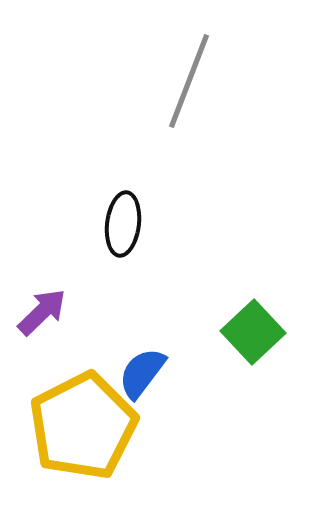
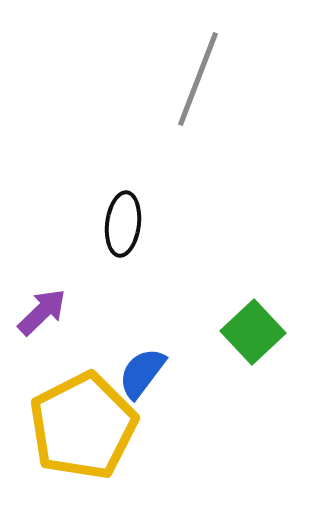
gray line: moved 9 px right, 2 px up
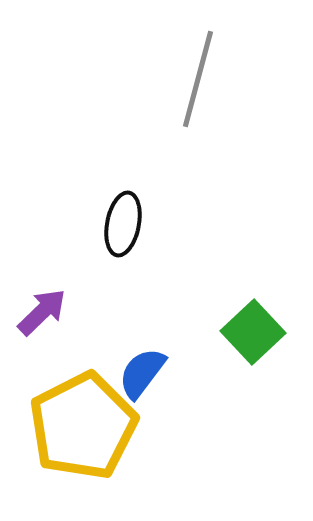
gray line: rotated 6 degrees counterclockwise
black ellipse: rotated 4 degrees clockwise
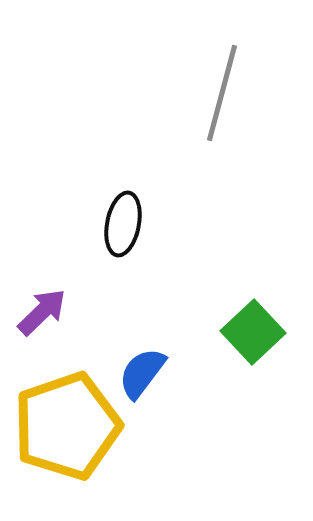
gray line: moved 24 px right, 14 px down
yellow pentagon: moved 16 px left; rotated 8 degrees clockwise
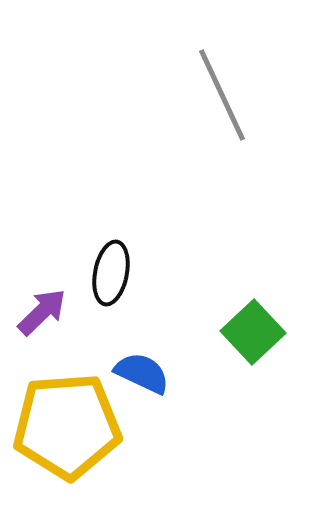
gray line: moved 2 px down; rotated 40 degrees counterclockwise
black ellipse: moved 12 px left, 49 px down
blue semicircle: rotated 78 degrees clockwise
yellow pentagon: rotated 15 degrees clockwise
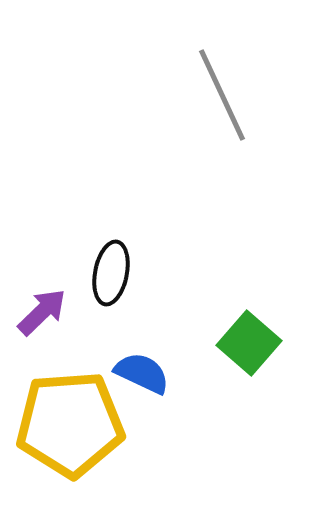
green square: moved 4 px left, 11 px down; rotated 6 degrees counterclockwise
yellow pentagon: moved 3 px right, 2 px up
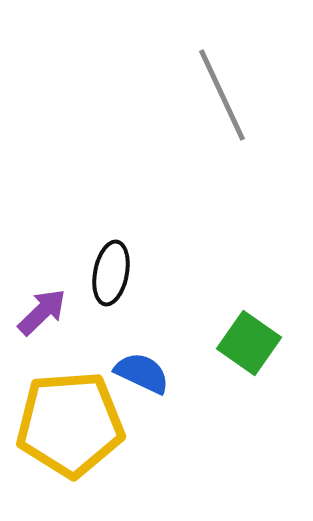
green square: rotated 6 degrees counterclockwise
